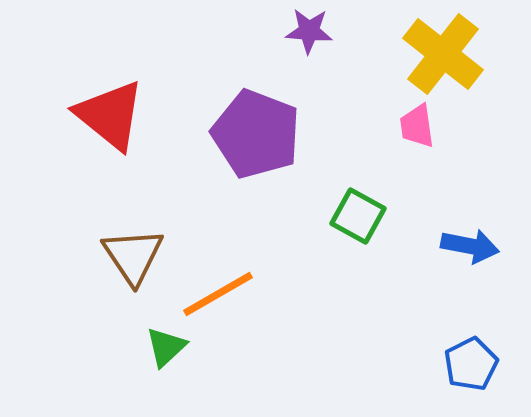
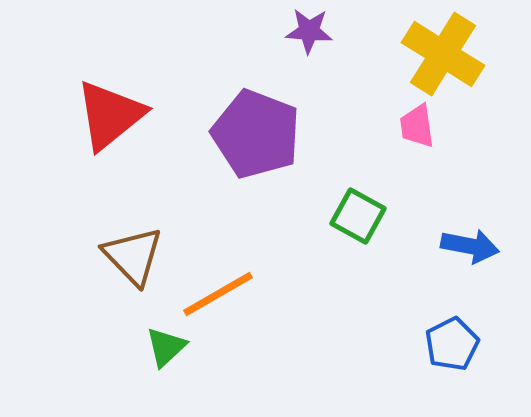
yellow cross: rotated 6 degrees counterclockwise
red triangle: rotated 42 degrees clockwise
brown triangle: rotated 10 degrees counterclockwise
blue pentagon: moved 19 px left, 20 px up
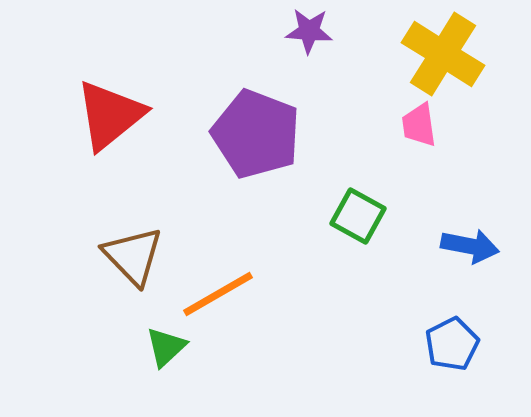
pink trapezoid: moved 2 px right, 1 px up
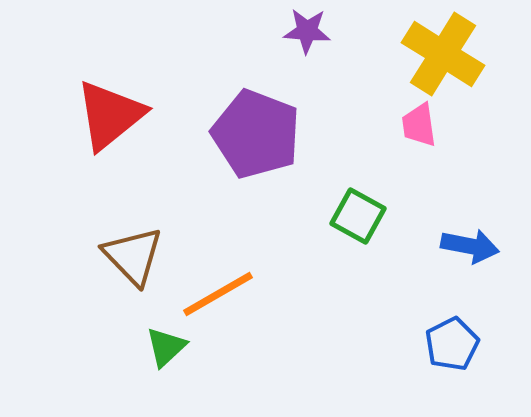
purple star: moved 2 px left
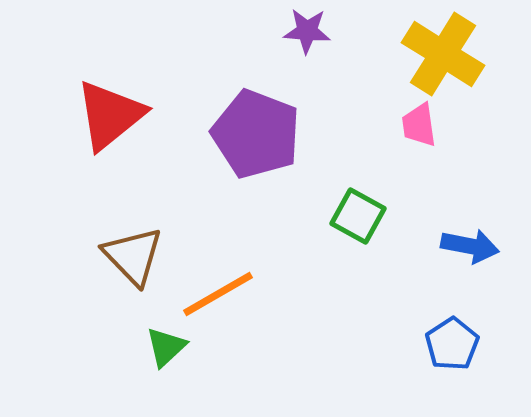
blue pentagon: rotated 6 degrees counterclockwise
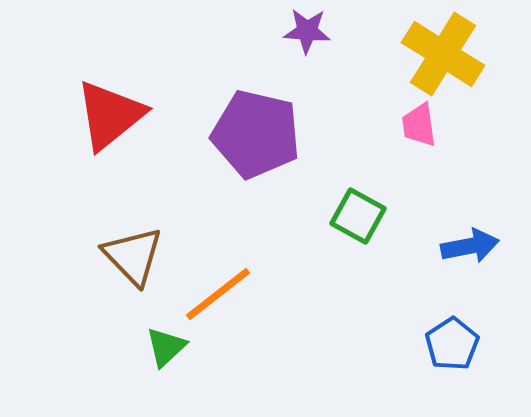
purple pentagon: rotated 8 degrees counterclockwise
blue arrow: rotated 22 degrees counterclockwise
orange line: rotated 8 degrees counterclockwise
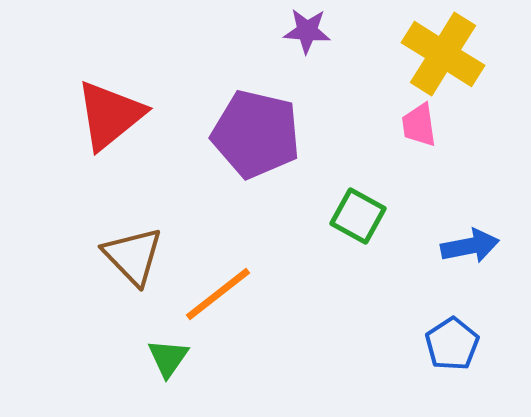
green triangle: moved 2 px right, 11 px down; rotated 12 degrees counterclockwise
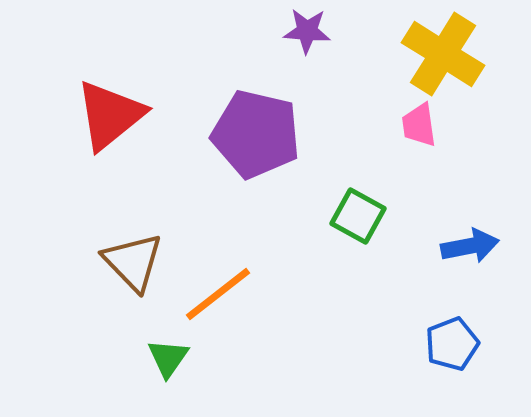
brown triangle: moved 6 px down
blue pentagon: rotated 12 degrees clockwise
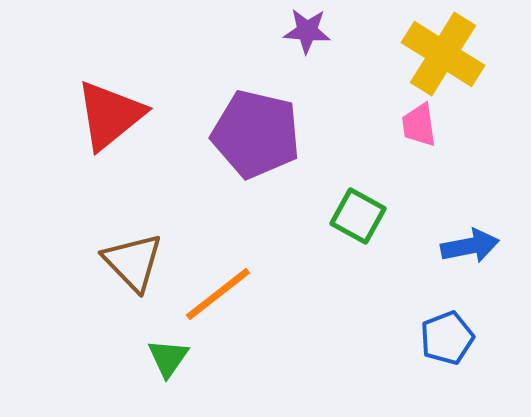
blue pentagon: moved 5 px left, 6 px up
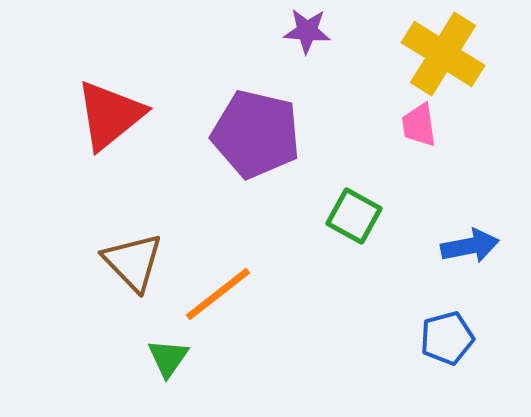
green square: moved 4 px left
blue pentagon: rotated 6 degrees clockwise
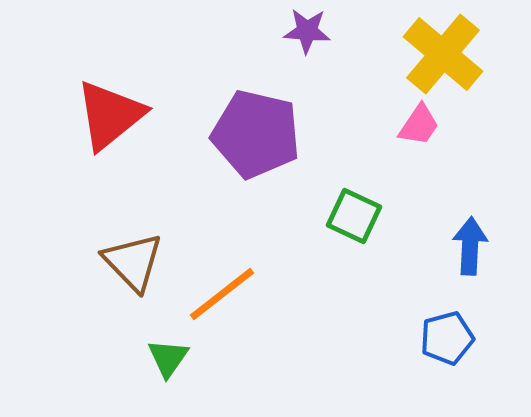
yellow cross: rotated 8 degrees clockwise
pink trapezoid: rotated 138 degrees counterclockwise
green square: rotated 4 degrees counterclockwise
blue arrow: rotated 76 degrees counterclockwise
orange line: moved 4 px right
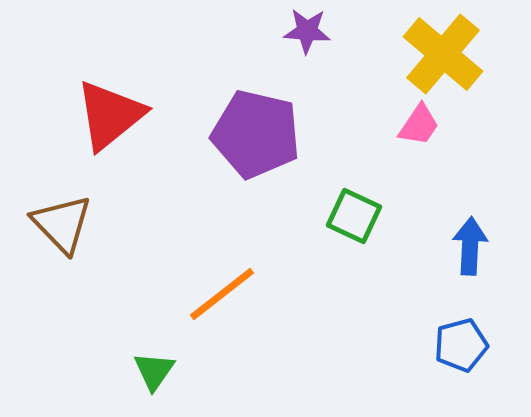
brown triangle: moved 71 px left, 38 px up
blue pentagon: moved 14 px right, 7 px down
green triangle: moved 14 px left, 13 px down
